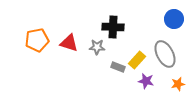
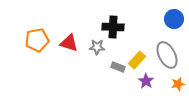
gray ellipse: moved 2 px right, 1 px down
purple star: rotated 21 degrees clockwise
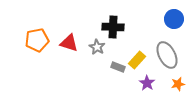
gray star: rotated 28 degrees clockwise
purple star: moved 1 px right, 2 px down
